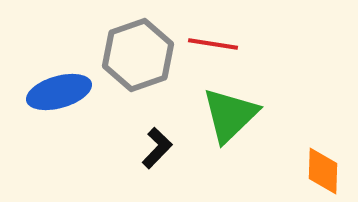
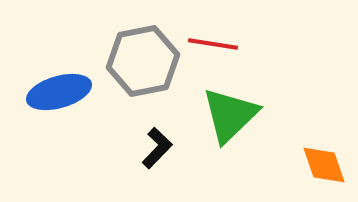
gray hexagon: moved 5 px right, 6 px down; rotated 8 degrees clockwise
orange diamond: moved 1 px right, 6 px up; rotated 21 degrees counterclockwise
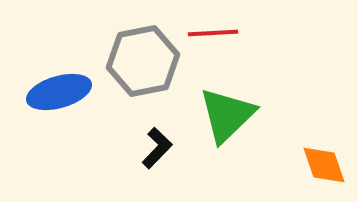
red line: moved 11 px up; rotated 12 degrees counterclockwise
green triangle: moved 3 px left
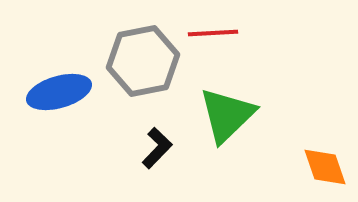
orange diamond: moved 1 px right, 2 px down
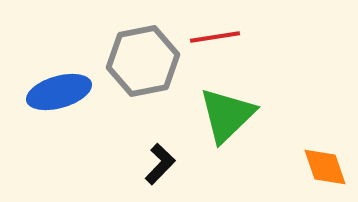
red line: moved 2 px right, 4 px down; rotated 6 degrees counterclockwise
black L-shape: moved 3 px right, 16 px down
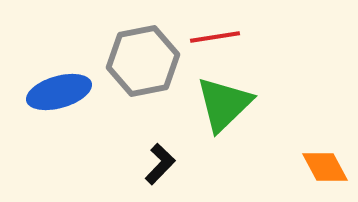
green triangle: moved 3 px left, 11 px up
orange diamond: rotated 9 degrees counterclockwise
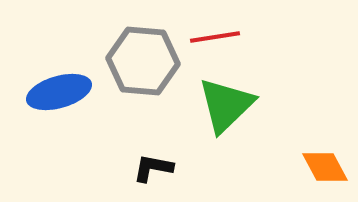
gray hexagon: rotated 16 degrees clockwise
green triangle: moved 2 px right, 1 px down
black L-shape: moved 7 px left, 4 px down; rotated 123 degrees counterclockwise
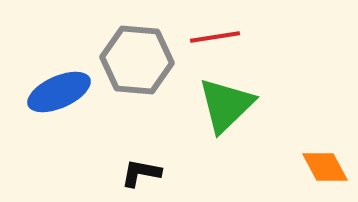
gray hexagon: moved 6 px left, 1 px up
blue ellipse: rotated 8 degrees counterclockwise
black L-shape: moved 12 px left, 5 px down
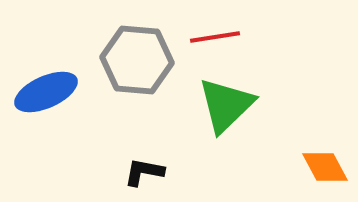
blue ellipse: moved 13 px left
black L-shape: moved 3 px right, 1 px up
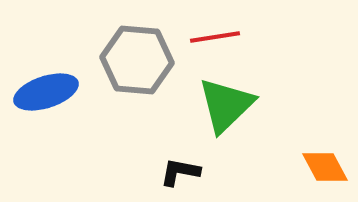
blue ellipse: rotated 6 degrees clockwise
black L-shape: moved 36 px right
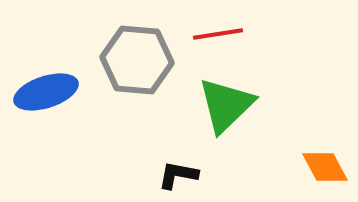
red line: moved 3 px right, 3 px up
black L-shape: moved 2 px left, 3 px down
